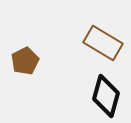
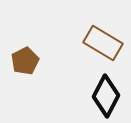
black diamond: rotated 12 degrees clockwise
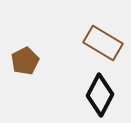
black diamond: moved 6 px left, 1 px up
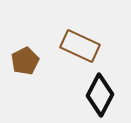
brown rectangle: moved 23 px left, 3 px down; rotated 6 degrees counterclockwise
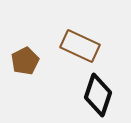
black diamond: moved 2 px left; rotated 9 degrees counterclockwise
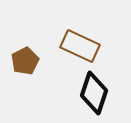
black diamond: moved 4 px left, 2 px up
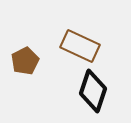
black diamond: moved 1 px left, 2 px up
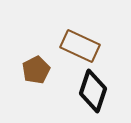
brown pentagon: moved 11 px right, 9 px down
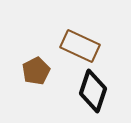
brown pentagon: moved 1 px down
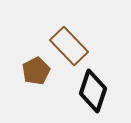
brown rectangle: moved 11 px left; rotated 21 degrees clockwise
